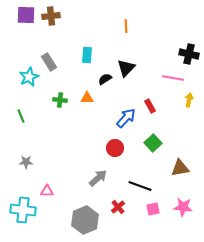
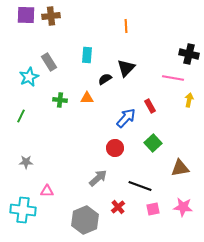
green line: rotated 48 degrees clockwise
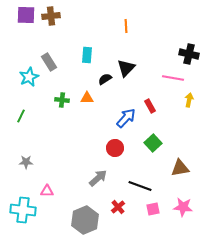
green cross: moved 2 px right
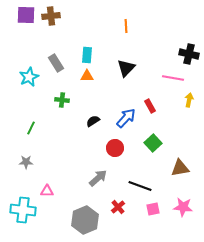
gray rectangle: moved 7 px right, 1 px down
black semicircle: moved 12 px left, 42 px down
orange triangle: moved 22 px up
green line: moved 10 px right, 12 px down
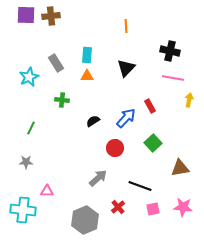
black cross: moved 19 px left, 3 px up
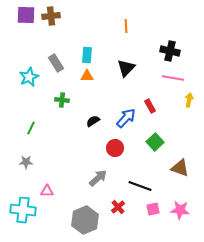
green square: moved 2 px right, 1 px up
brown triangle: rotated 30 degrees clockwise
pink star: moved 3 px left, 3 px down
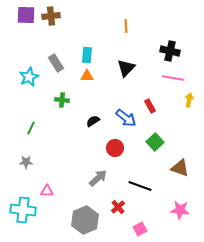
blue arrow: rotated 85 degrees clockwise
pink square: moved 13 px left, 20 px down; rotated 16 degrees counterclockwise
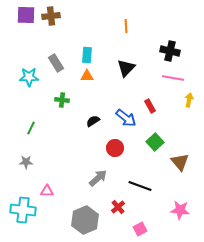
cyan star: rotated 24 degrees clockwise
brown triangle: moved 6 px up; rotated 30 degrees clockwise
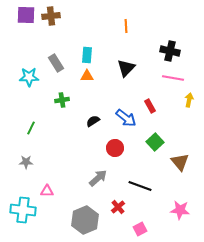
green cross: rotated 16 degrees counterclockwise
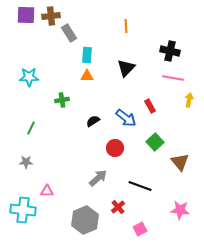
gray rectangle: moved 13 px right, 30 px up
